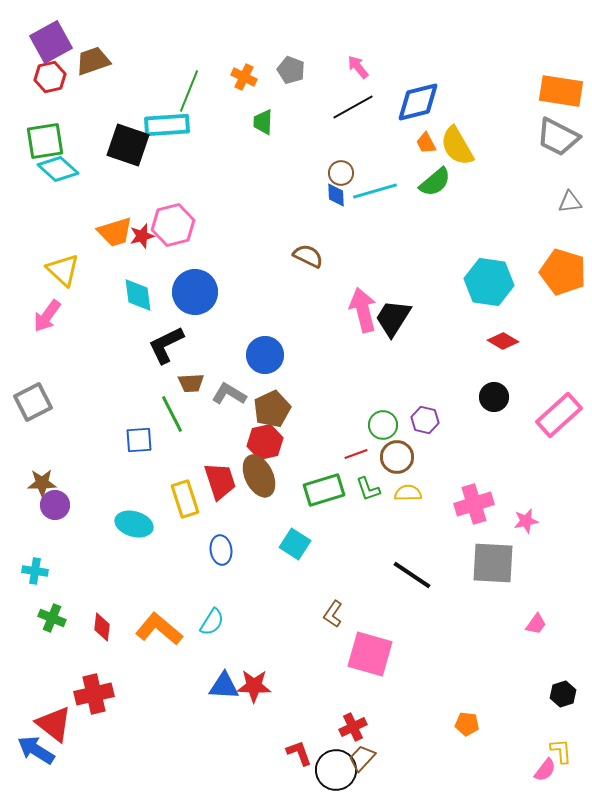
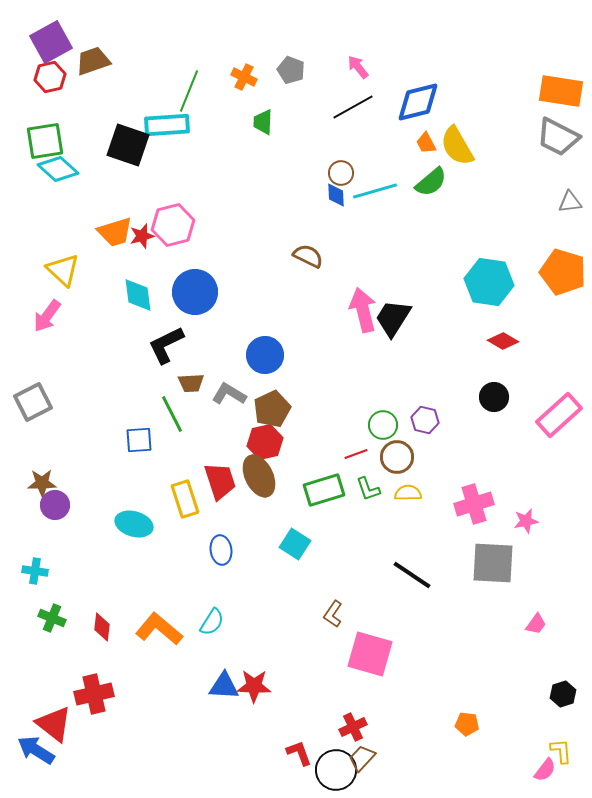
green semicircle at (435, 182): moved 4 px left
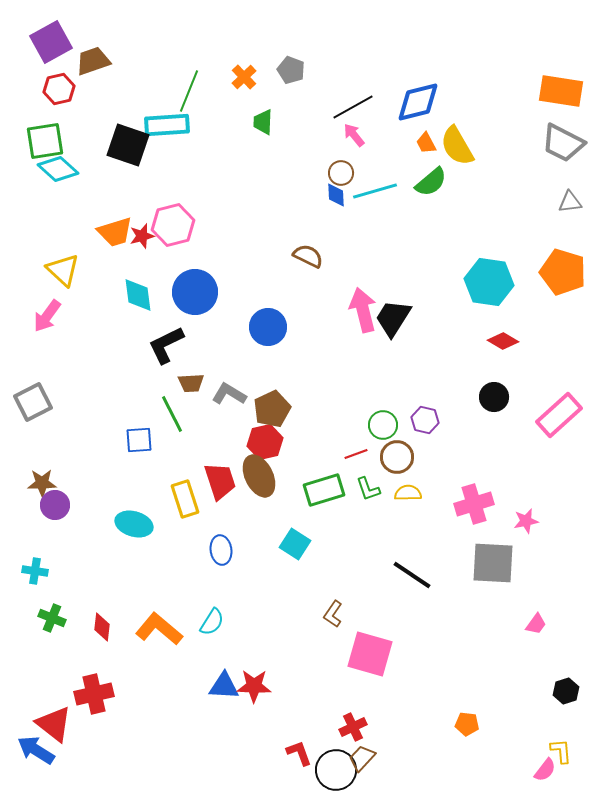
pink arrow at (358, 67): moved 4 px left, 68 px down
red hexagon at (50, 77): moved 9 px right, 12 px down
orange cross at (244, 77): rotated 20 degrees clockwise
gray trapezoid at (558, 137): moved 5 px right, 6 px down
blue circle at (265, 355): moved 3 px right, 28 px up
black hexagon at (563, 694): moved 3 px right, 3 px up
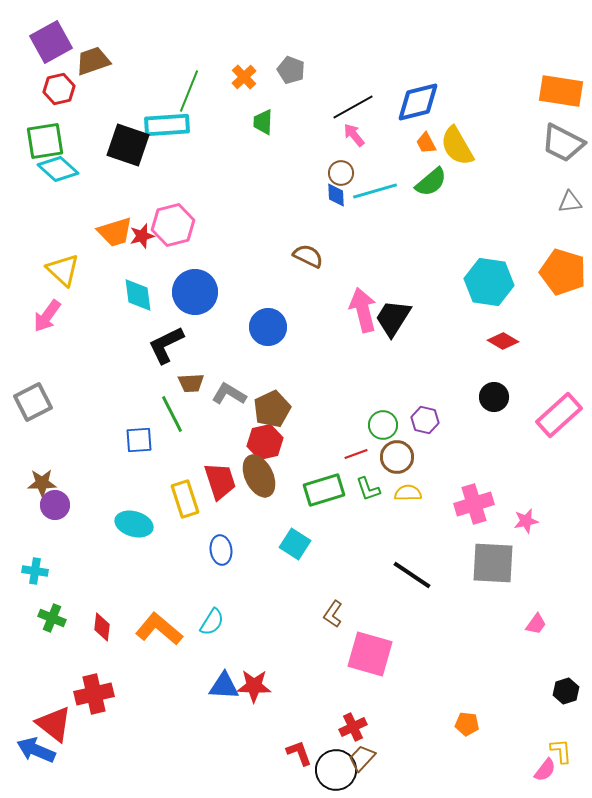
blue arrow at (36, 750): rotated 9 degrees counterclockwise
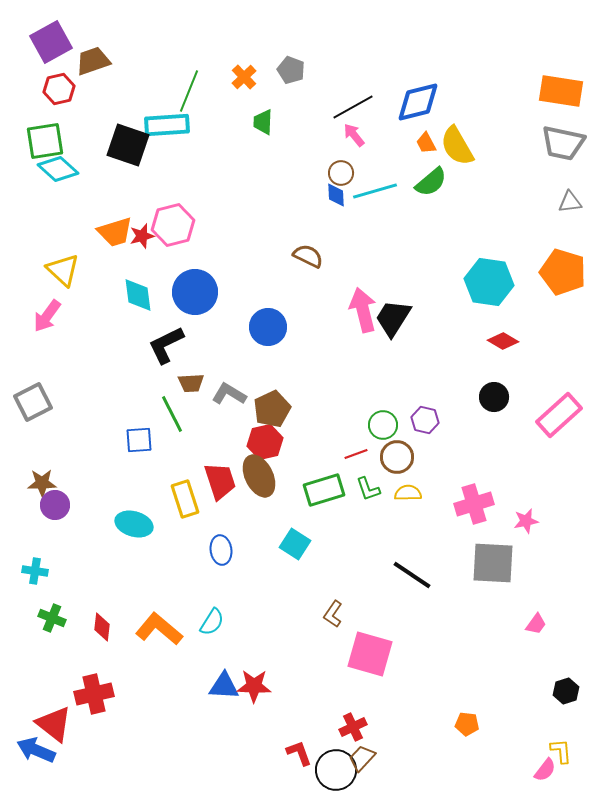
gray trapezoid at (563, 143): rotated 15 degrees counterclockwise
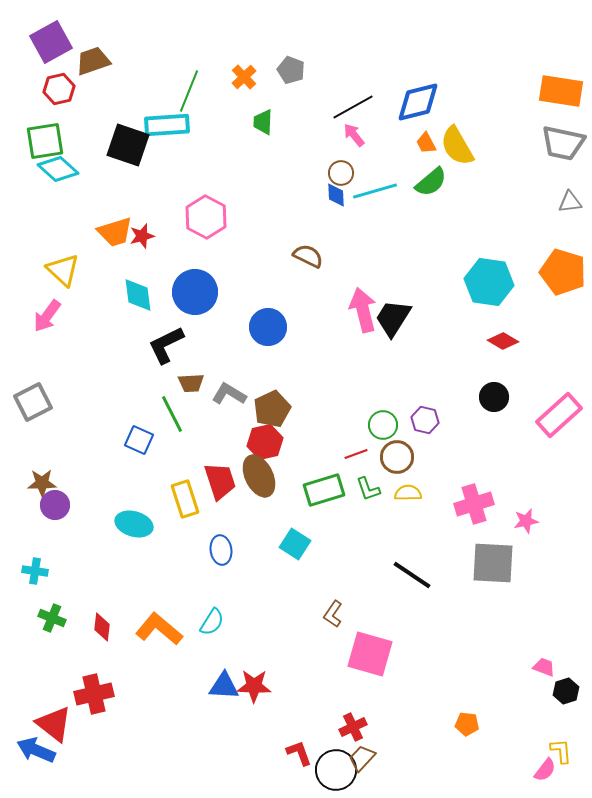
pink hexagon at (173, 225): moved 33 px right, 8 px up; rotated 18 degrees counterclockwise
blue square at (139, 440): rotated 28 degrees clockwise
pink trapezoid at (536, 624): moved 8 px right, 43 px down; rotated 105 degrees counterclockwise
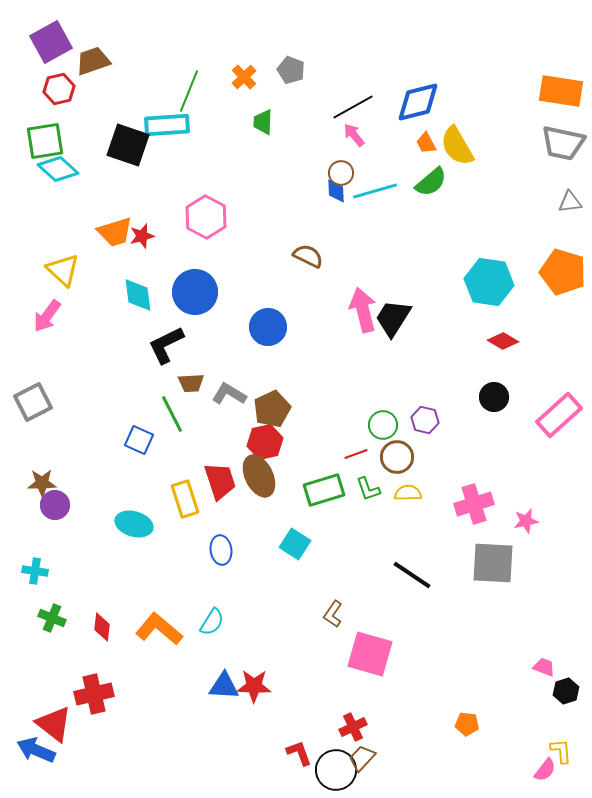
blue diamond at (336, 195): moved 4 px up
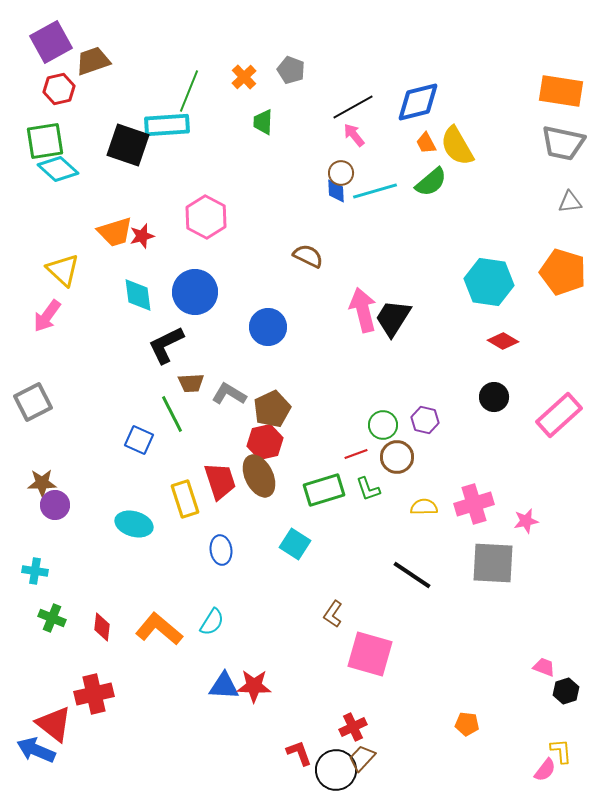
yellow semicircle at (408, 493): moved 16 px right, 14 px down
